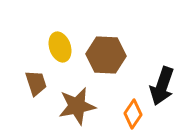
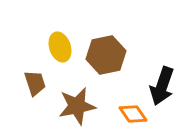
brown hexagon: rotated 15 degrees counterclockwise
brown trapezoid: moved 1 px left
orange diamond: rotated 68 degrees counterclockwise
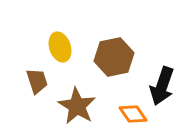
brown hexagon: moved 8 px right, 2 px down
brown trapezoid: moved 2 px right, 2 px up
brown star: rotated 30 degrees counterclockwise
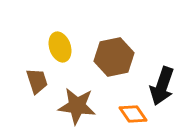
brown star: rotated 24 degrees counterclockwise
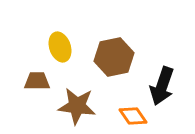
brown trapezoid: rotated 72 degrees counterclockwise
orange diamond: moved 2 px down
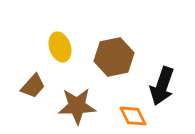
brown trapezoid: moved 4 px left, 5 px down; rotated 132 degrees clockwise
brown star: rotated 9 degrees counterclockwise
orange diamond: rotated 8 degrees clockwise
